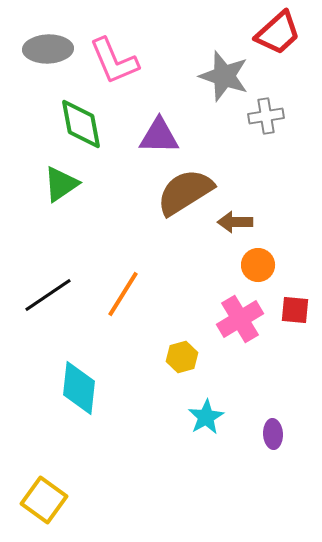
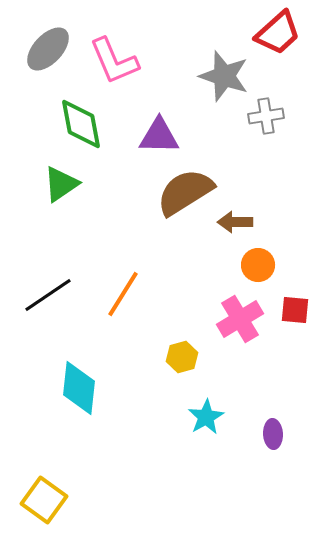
gray ellipse: rotated 45 degrees counterclockwise
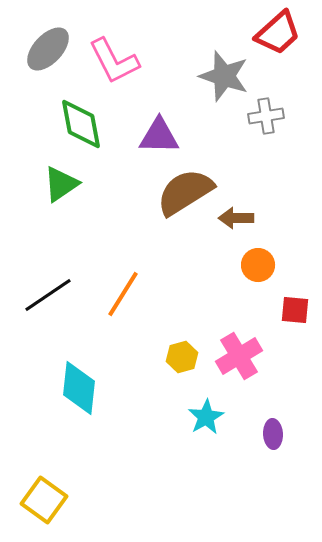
pink L-shape: rotated 4 degrees counterclockwise
brown arrow: moved 1 px right, 4 px up
pink cross: moved 1 px left, 37 px down
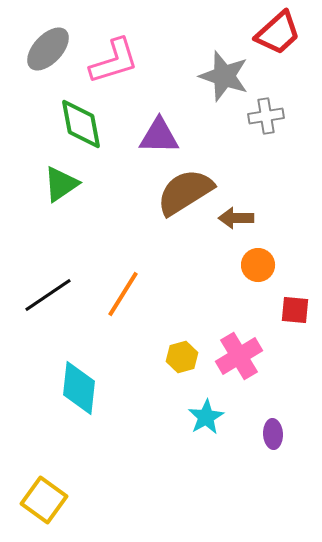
pink L-shape: rotated 80 degrees counterclockwise
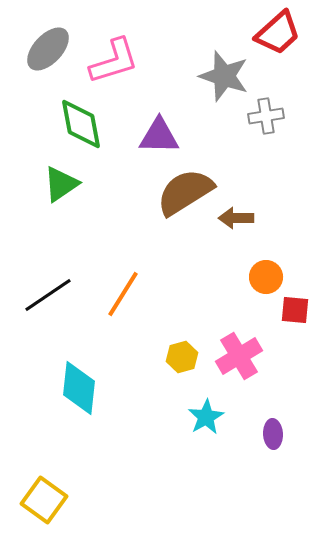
orange circle: moved 8 px right, 12 px down
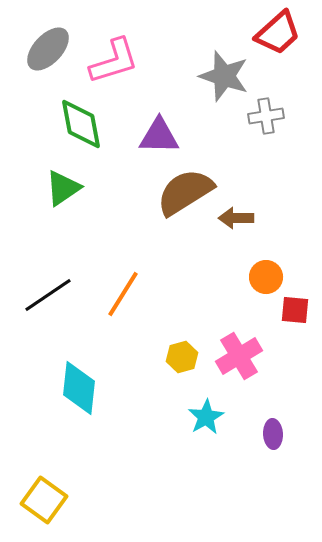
green triangle: moved 2 px right, 4 px down
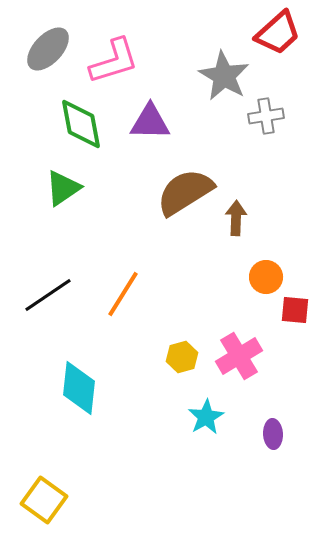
gray star: rotated 12 degrees clockwise
purple triangle: moved 9 px left, 14 px up
brown arrow: rotated 92 degrees clockwise
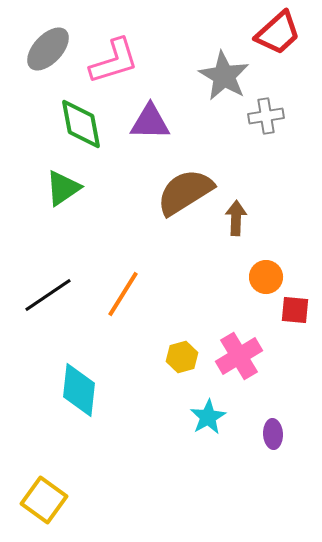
cyan diamond: moved 2 px down
cyan star: moved 2 px right
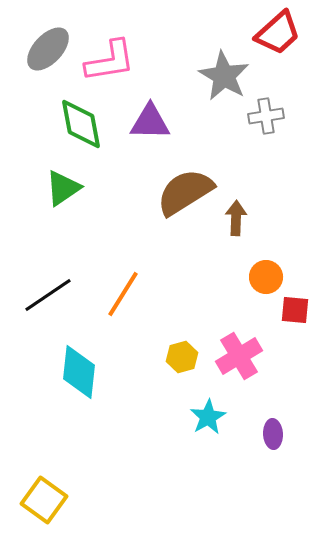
pink L-shape: moved 4 px left; rotated 8 degrees clockwise
cyan diamond: moved 18 px up
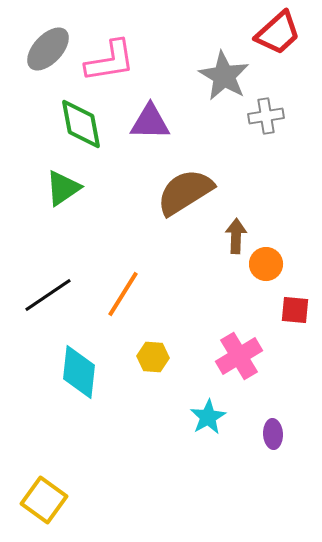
brown arrow: moved 18 px down
orange circle: moved 13 px up
yellow hexagon: moved 29 px left; rotated 20 degrees clockwise
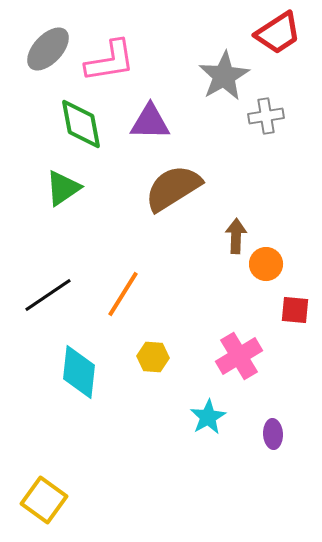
red trapezoid: rotated 9 degrees clockwise
gray star: rotated 12 degrees clockwise
brown semicircle: moved 12 px left, 4 px up
